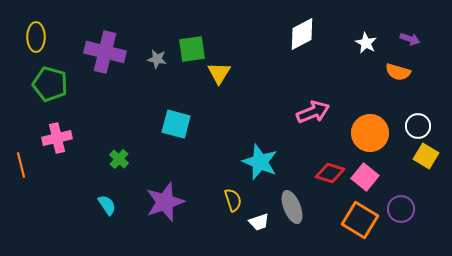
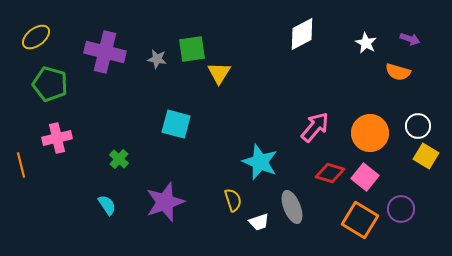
yellow ellipse: rotated 52 degrees clockwise
pink arrow: moved 2 px right, 15 px down; rotated 28 degrees counterclockwise
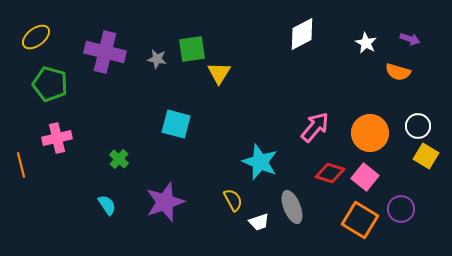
yellow semicircle: rotated 10 degrees counterclockwise
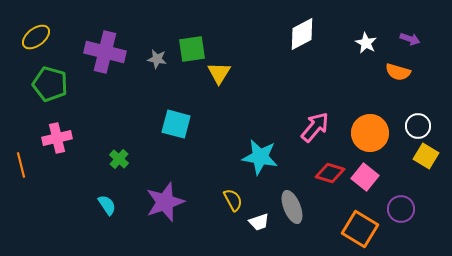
cyan star: moved 5 px up; rotated 12 degrees counterclockwise
orange square: moved 9 px down
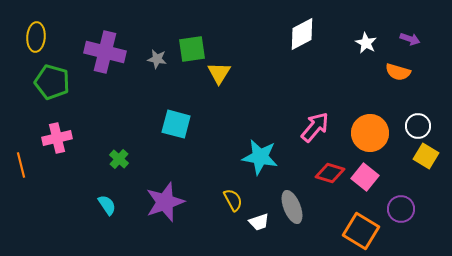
yellow ellipse: rotated 48 degrees counterclockwise
green pentagon: moved 2 px right, 2 px up
orange square: moved 1 px right, 2 px down
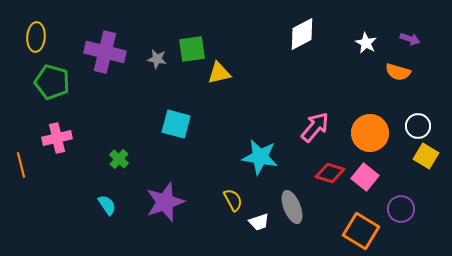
yellow triangle: rotated 45 degrees clockwise
